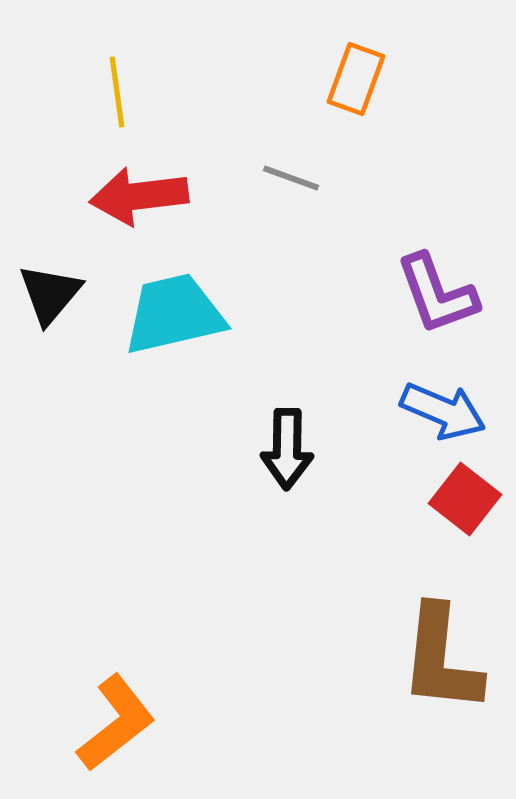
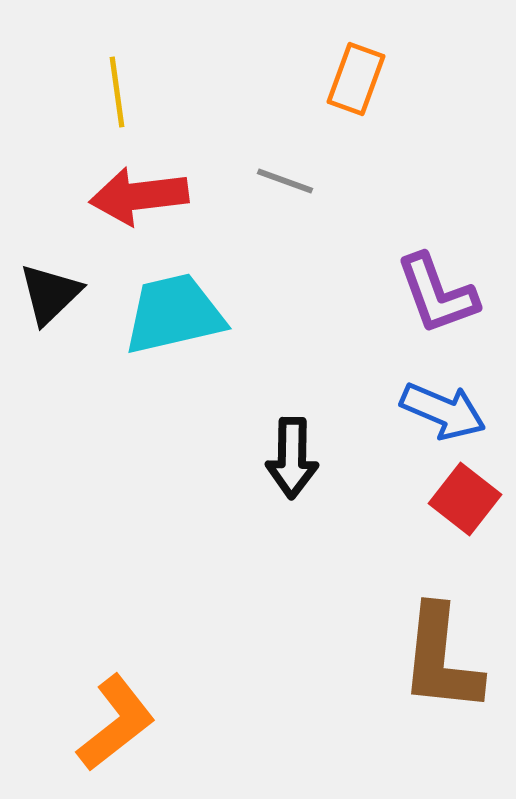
gray line: moved 6 px left, 3 px down
black triangle: rotated 6 degrees clockwise
black arrow: moved 5 px right, 9 px down
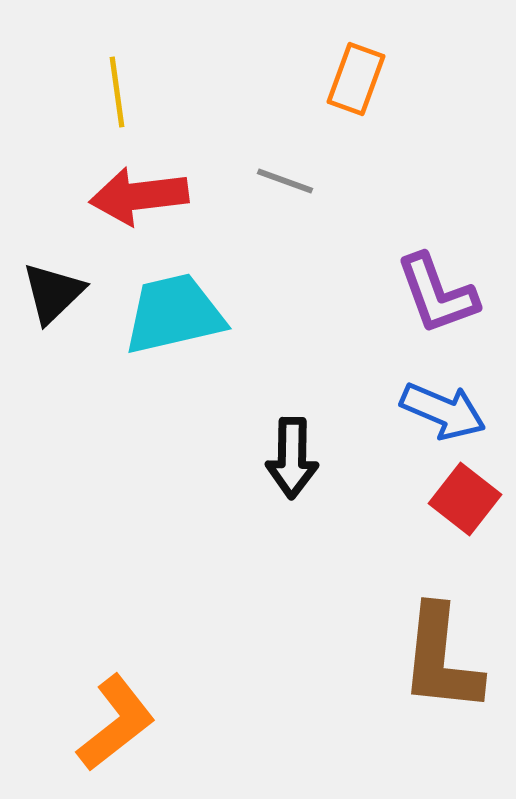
black triangle: moved 3 px right, 1 px up
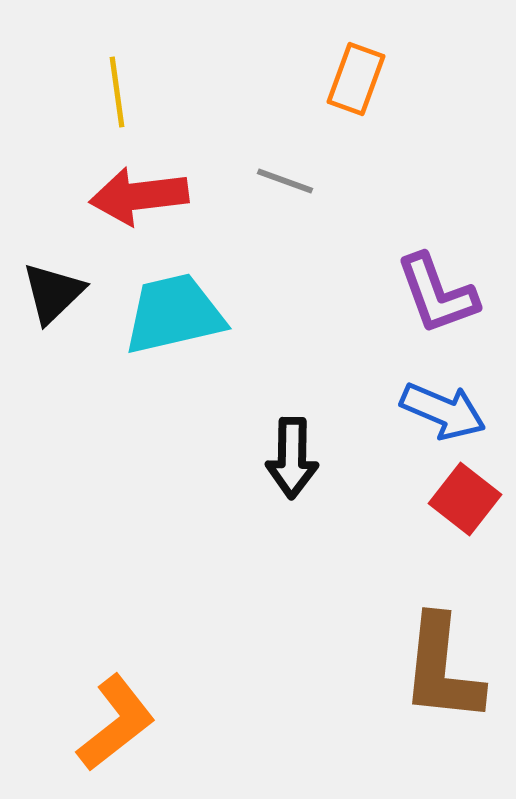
brown L-shape: moved 1 px right, 10 px down
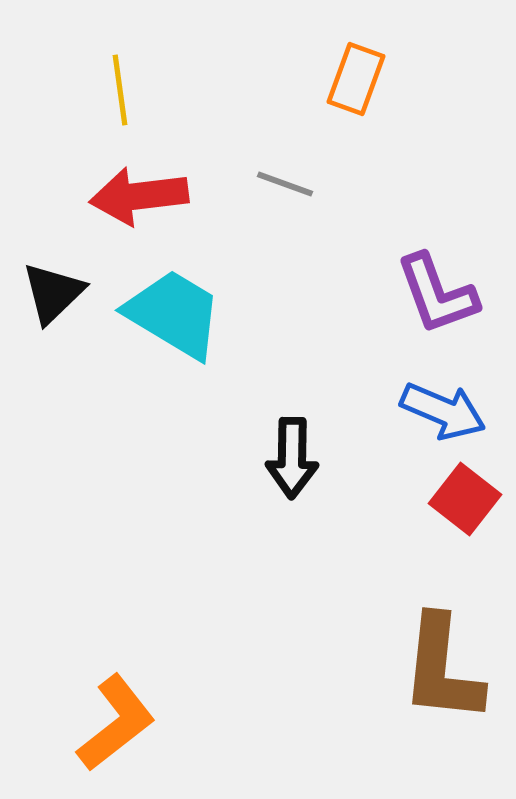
yellow line: moved 3 px right, 2 px up
gray line: moved 3 px down
cyan trapezoid: rotated 44 degrees clockwise
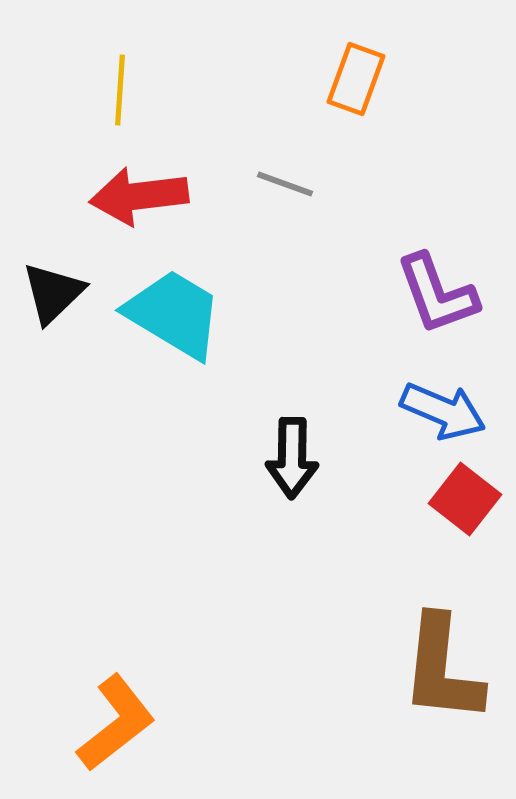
yellow line: rotated 12 degrees clockwise
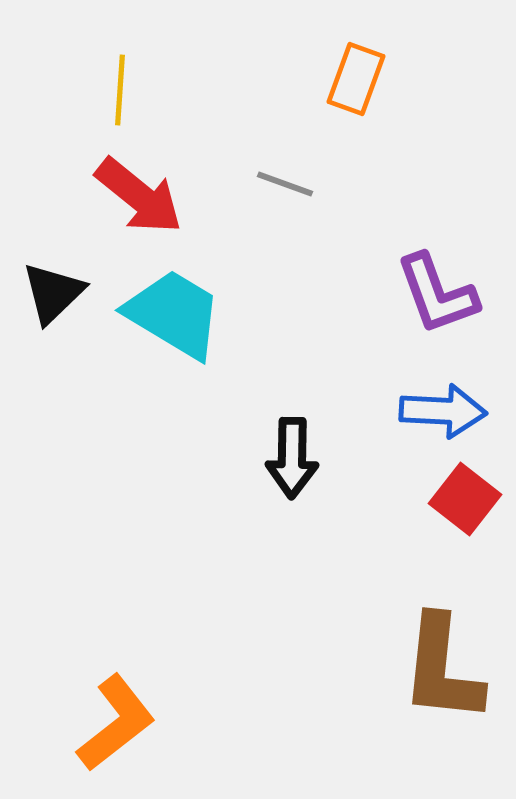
red arrow: rotated 134 degrees counterclockwise
blue arrow: rotated 20 degrees counterclockwise
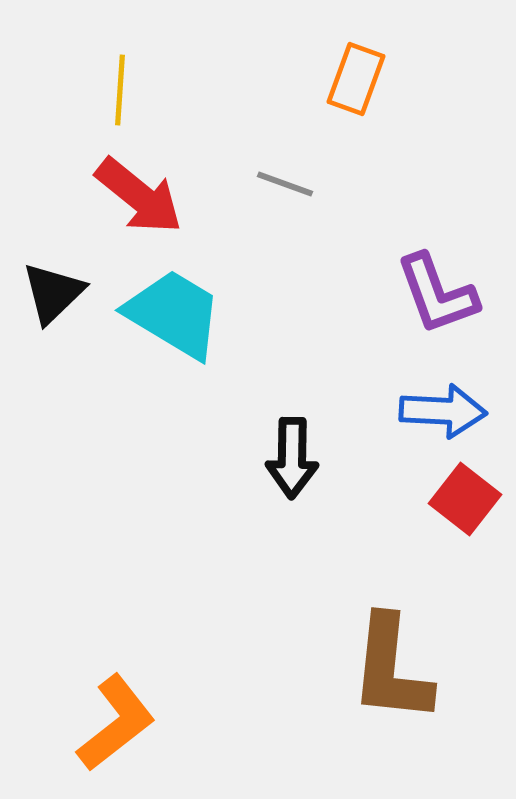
brown L-shape: moved 51 px left
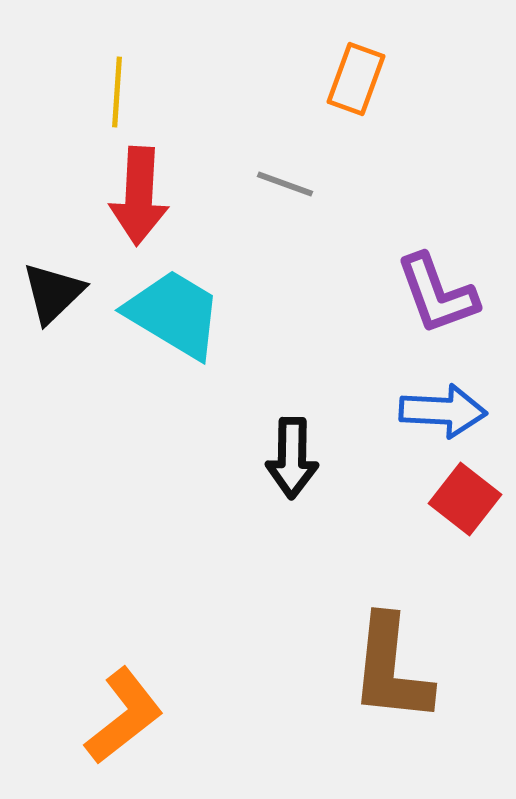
yellow line: moved 3 px left, 2 px down
red arrow: rotated 54 degrees clockwise
orange L-shape: moved 8 px right, 7 px up
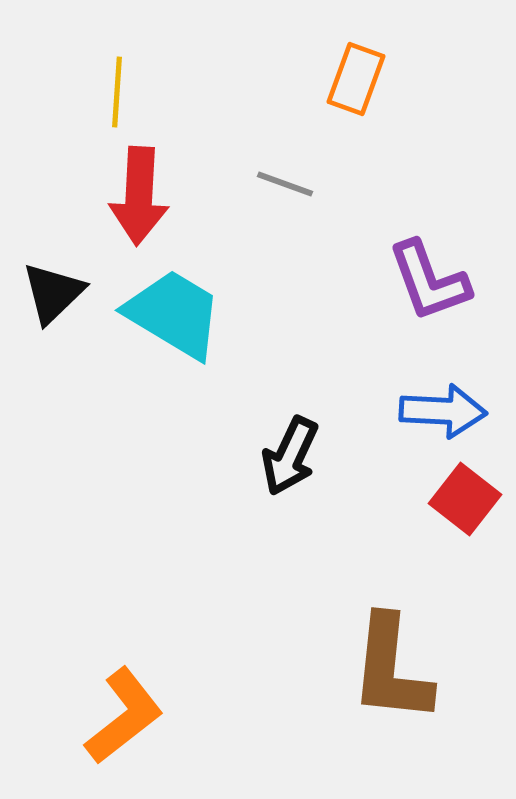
purple L-shape: moved 8 px left, 13 px up
black arrow: moved 2 px left, 2 px up; rotated 24 degrees clockwise
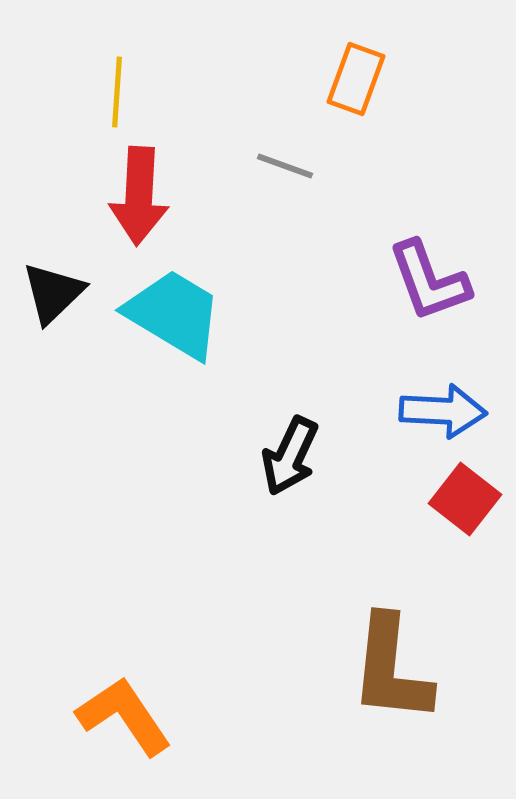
gray line: moved 18 px up
orange L-shape: rotated 86 degrees counterclockwise
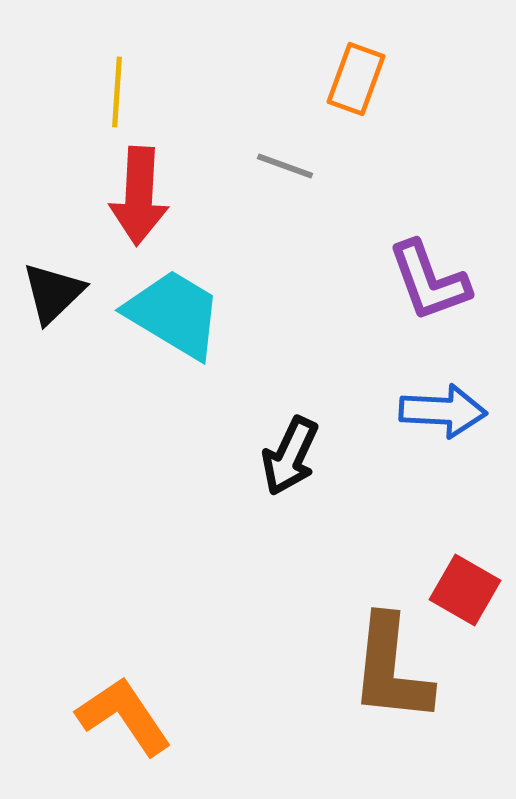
red square: moved 91 px down; rotated 8 degrees counterclockwise
